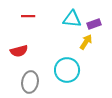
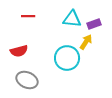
cyan circle: moved 12 px up
gray ellipse: moved 3 px left, 2 px up; rotated 75 degrees counterclockwise
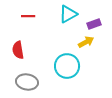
cyan triangle: moved 4 px left, 5 px up; rotated 36 degrees counterclockwise
yellow arrow: rotated 28 degrees clockwise
red semicircle: moved 1 px left, 1 px up; rotated 96 degrees clockwise
cyan circle: moved 8 px down
gray ellipse: moved 2 px down; rotated 15 degrees counterclockwise
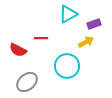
red line: moved 13 px right, 22 px down
red semicircle: rotated 54 degrees counterclockwise
gray ellipse: rotated 50 degrees counterclockwise
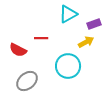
cyan circle: moved 1 px right
gray ellipse: moved 1 px up
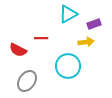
yellow arrow: rotated 21 degrees clockwise
gray ellipse: rotated 15 degrees counterclockwise
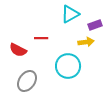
cyan triangle: moved 2 px right
purple rectangle: moved 1 px right, 1 px down
